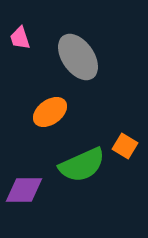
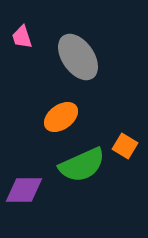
pink trapezoid: moved 2 px right, 1 px up
orange ellipse: moved 11 px right, 5 px down
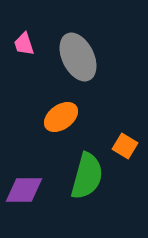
pink trapezoid: moved 2 px right, 7 px down
gray ellipse: rotated 9 degrees clockwise
green semicircle: moved 5 px right, 11 px down; rotated 51 degrees counterclockwise
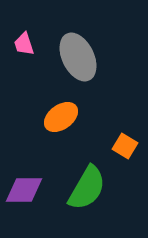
green semicircle: moved 12 px down; rotated 15 degrees clockwise
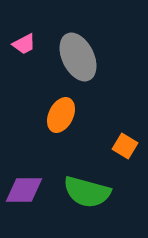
pink trapezoid: rotated 100 degrees counterclockwise
orange ellipse: moved 2 px up; rotated 28 degrees counterclockwise
green semicircle: moved 4 px down; rotated 75 degrees clockwise
